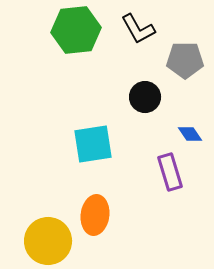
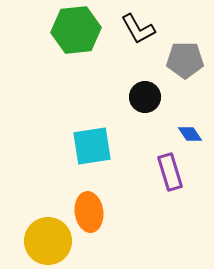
cyan square: moved 1 px left, 2 px down
orange ellipse: moved 6 px left, 3 px up; rotated 15 degrees counterclockwise
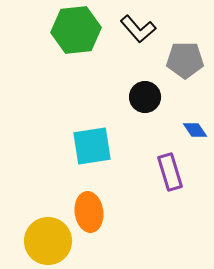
black L-shape: rotated 12 degrees counterclockwise
blue diamond: moved 5 px right, 4 px up
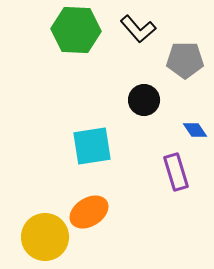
green hexagon: rotated 9 degrees clockwise
black circle: moved 1 px left, 3 px down
purple rectangle: moved 6 px right
orange ellipse: rotated 66 degrees clockwise
yellow circle: moved 3 px left, 4 px up
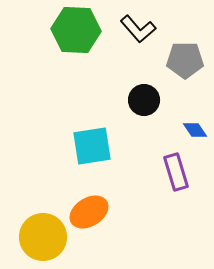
yellow circle: moved 2 px left
